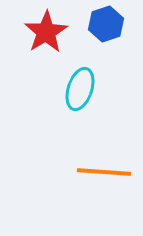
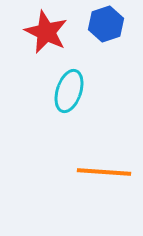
red star: rotated 15 degrees counterclockwise
cyan ellipse: moved 11 px left, 2 px down
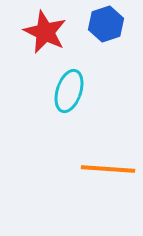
red star: moved 1 px left
orange line: moved 4 px right, 3 px up
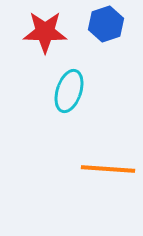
red star: rotated 24 degrees counterclockwise
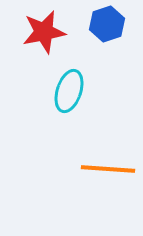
blue hexagon: moved 1 px right
red star: moved 1 px left; rotated 12 degrees counterclockwise
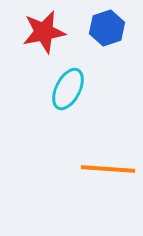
blue hexagon: moved 4 px down
cyan ellipse: moved 1 px left, 2 px up; rotated 9 degrees clockwise
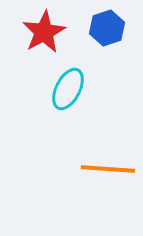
red star: rotated 18 degrees counterclockwise
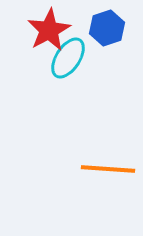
red star: moved 5 px right, 2 px up
cyan ellipse: moved 31 px up; rotated 6 degrees clockwise
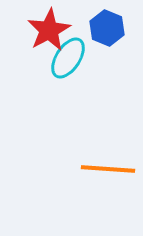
blue hexagon: rotated 20 degrees counterclockwise
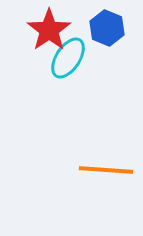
red star: rotated 6 degrees counterclockwise
orange line: moved 2 px left, 1 px down
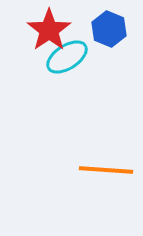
blue hexagon: moved 2 px right, 1 px down
cyan ellipse: moved 1 px left, 1 px up; rotated 24 degrees clockwise
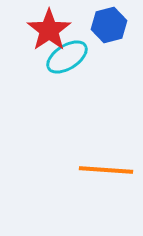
blue hexagon: moved 4 px up; rotated 24 degrees clockwise
